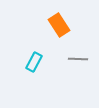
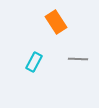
orange rectangle: moved 3 px left, 3 px up
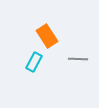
orange rectangle: moved 9 px left, 14 px down
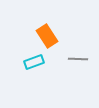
cyan rectangle: rotated 42 degrees clockwise
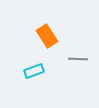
cyan rectangle: moved 9 px down
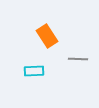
cyan rectangle: rotated 18 degrees clockwise
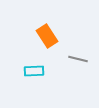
gray line: rotated 12 degrees clockwise
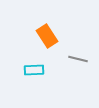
cyan rectangle: moved 1 px up
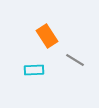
gray line: moved 3 px left, 1 px down; rotated 18 degrees clockwise
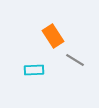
orange rectangle: moved 6 px right
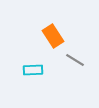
cyan rectangle: moved 1 px left
